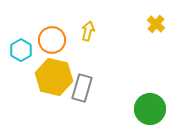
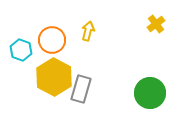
yellow cross: rotated 12 degrees clockwise
cyan hexagon: rotated 10 degrees counterclockwise
yellow hexagon: rotated 15 degrees clockwise
gray rectangle: moved 1 px left, 1 px down
green circle: moved 16 px up
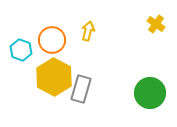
yellow cross: rotated 18 degrees counterclockwise
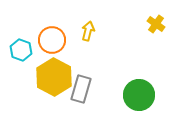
green circle: moved 11 px left, 2 px down
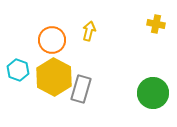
yellow cross: rotated 24 degrees counterclockwise
yellow arrow: moved 1 px right
cyan hexagon: moved 3 px left, 20 px down
green circle: moved 14 px right, 2 px up
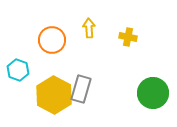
yellow cross: moved 28 px left, 13 px down
yellow arrow: moved 3 px up; rotated 18 degrees counterclockwise
yellow hexagon: moved 18 px down
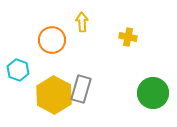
yellow arrow: moved 7 px left, 6 px up
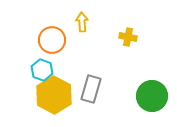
cyan hexagon: moved 24 px right
gray rectangle: moved 10 px right
green circle: moved 1 px left, 3 px down
